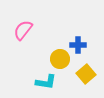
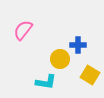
yellow square: moved 4 px right, 1 px down; rotated 18 degrees counterclockwise
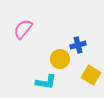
pink semicircle: moved 1 px up
blue cross: rotated 14 degrees counterclockwise
yellow square: moved 1 px right
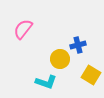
cyan L-shape: rotated 10 degrees clockwise
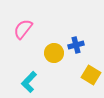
blue cross: moved 2 px left
yellow circle: moved 6 px left, 6 px up
cyan L-shape: moved 17 px left; rotated 115 degrees clockwise
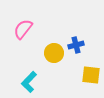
yellow square: rotated 24 degrees counterclockwise
